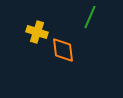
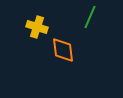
yellow cross: moved 5 px up
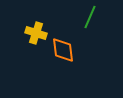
yellow cross: moved 1 px left, 6 px down
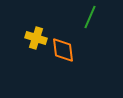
yellow cross: moved 5 px down
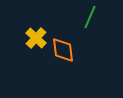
yellow cross: rotated 25 degrees clockwise
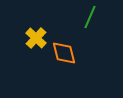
orange diamond: moved 1 px right, 3 px down; rotated 8 degrees counterclockwise
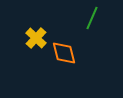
green line: moved 2 px right, 1 px down
